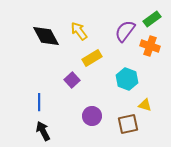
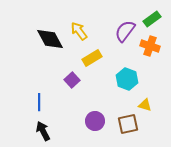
black diamond: moved 4 px right, 3 px down
purple circle: moved 3 px right, 5 px down
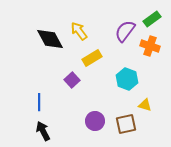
brown square: moved 2 px left
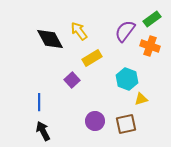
yellow triangle: moved 4 px left, 6 px up; rotated 32 degrees counterclockwise
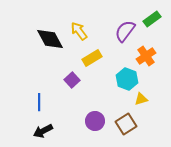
orange cross: moved 4 px left, 10 px down; rotated 36 degrees clockwise
brown square: rotated 20 degrees counterclockwise
black arrow: rotated 90 degrees counterclockwise
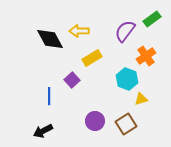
yellow arrow: rotated 54 degrees counterclockwise
blue line: moved 10 px right, 6 px up
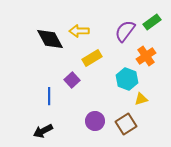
green rectangle: moved 3 px down
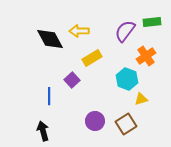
green rectangle: rotated 30 degrees clockwise
black arrow: rotated 102 degrees clockwise
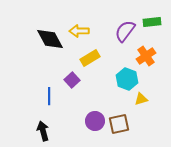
yellow rectangle: moved 2 px left
brown square: moved 7 px left; rotated 20 degrees clockwise
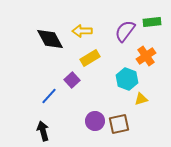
yellow arrow: moved 3 px right
blue line: rotated 42 degrees clockwise
